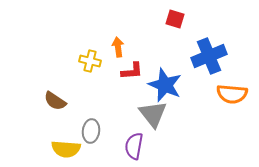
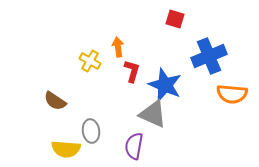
yellow cross: rotated 15 degrees clockwise
red L-shape: rotated 70 degrees counterclockwise
gray triangle: rotated 28 degrees counterclockwise
gray ellipse: rotated 15 degrees counterclockwise
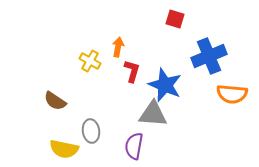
orange arrow: rotated 18 degrees clockwise
gray triangle: rotated 20 degrees counterclockwise
yellow semicircle: moved 2 px left; rotated 8 degrees clockwise
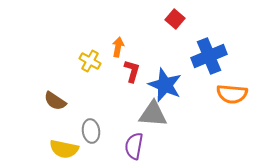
red square: rotated 24 degrees clockwise
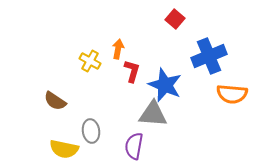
orange arrow: moved 2 px down
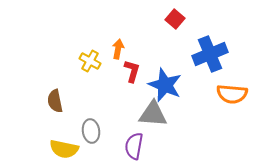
blue cross: moved 1 px right, 2 px up
brown semicircle: rotated 45 degrees clockwise
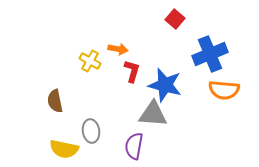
orange arrow: rotated 90 degrees clockwise
blue star: rotated 8 degrees counterclockwise
orange semicircle: moved 8 px left, 4 px up
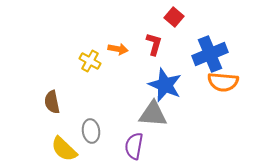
red square: moved 1 px left, 2 px up
red L-shape: moved 22 px right, 27 px up
blue star: rotated 8 degrees clockwise
orange semicircle: moved 1 px left, 8 px up
brown semicircle: moved 3 px left, 1 px down
yellow semicircle: rotated 32 degrees clockwise
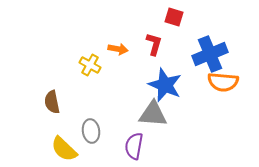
red square: rotated 24 degrees counterclockwise
yellow cross: moved 4 px down
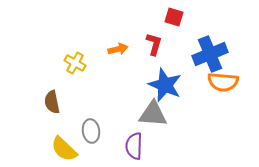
orange arrow: rotated 24 degrees counterclockwise
yellow cross: moved 15 px left, 2 px up
purple semicircle: rotated 8 degrees counterclockwise
